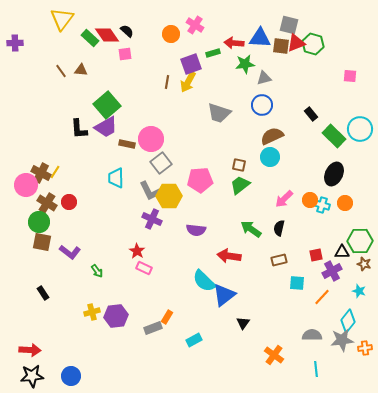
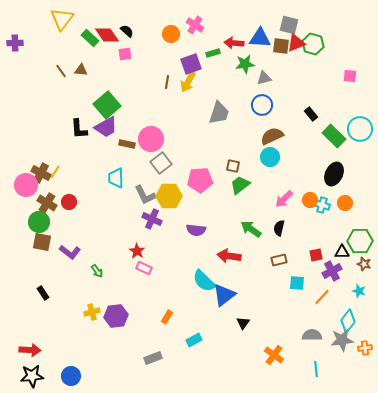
gray trapezoid at (219, 113): rotated 90 degrees counterclockwise
brown square at (239, 165): moved 6 px left, 1 px down
gray L-shape at (150, 191): moved 5 px left, 4 px down
gray rectangle at (153, 328): moved 30 px down
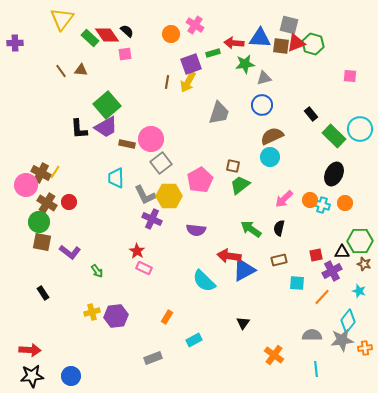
pink pentagon at (200, 180): rotated 25 degrees counterclockwise
blue triangle at (224, 295): moved 20 px right, 25 px up; rotated 10 degrees clockwise
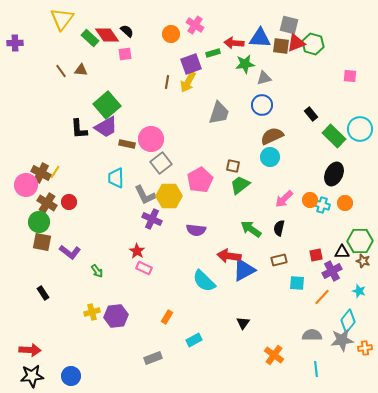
brown star at (364, 264): moved 1 px left, 3 px up
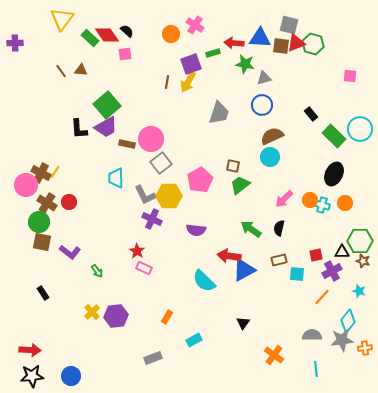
green star at (245, 64): rotated 18 degrees clockwise
cyan square at (297, 283): moved 9 px up
yellow cross at (92, 312): rotated 28 degrees counterclockwise
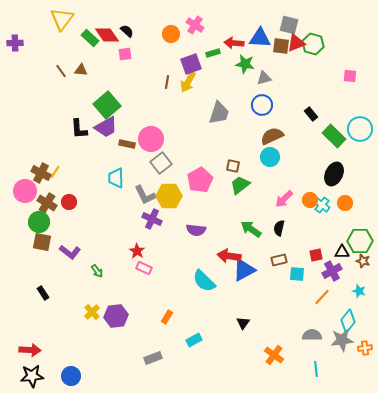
pink circle at (26, 185): moved 1 px left, 6 px down
cyan cross at (322, 205): rotated 21 degrees clockwise
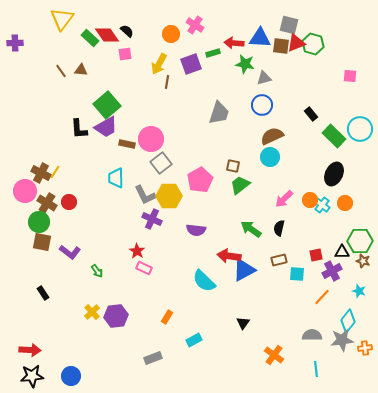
yellow arrow at (188, 82): moved 29 px left, 18 px up
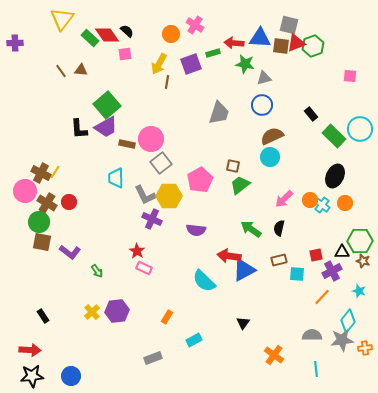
green hexagon at (313, 44): moved 2 px down; rotated 25 degrees clockwise
black ellipse at (334, 174): moved 1 px right, 2 px down
black rectangle at (43, 293): moved 23 px down
purple hexagon at (116, 316): moved 1 px right, 5 px up
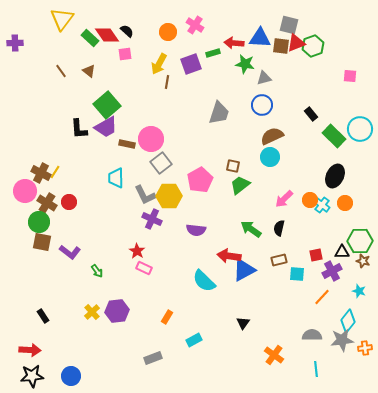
orange circle at (171, 34): moved 3 px left, 2 px up
brown triangle at (81, 70): moved 8 px right, 1 px down; rotated 32 degrees clockwise
